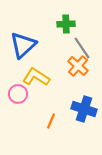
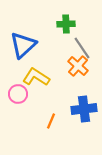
blue cross: rotated 25 degrees counterclockwise
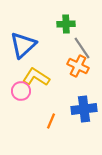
orange cross: rotated 15 degrees counterclockwise
pink circle: moved 3 px right, 3 px up
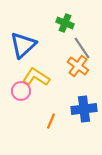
green cross: moved 1 px left, 1 px up; rotated 24 degrees clockwise
orange cross: rotated 10 degrees clockwise
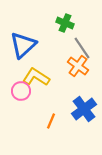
blue cross: rotated 30 degrees counterclockwise
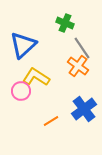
orange line: rotated 35 degrees clockwise
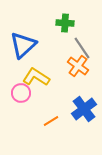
green cross: rotated 18 degrees counterclockwise
pink circle: moved 2 px down
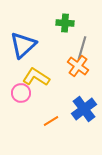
gray line: rotated 50 degrees clockwise
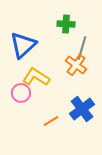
green cross: moved 1 px right, 1 px down
orange cross: moved 2 px left, 1 px up
blue cross: moved 2 px left
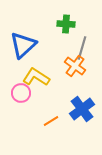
orange cross: moved 1 px left, 1 px down
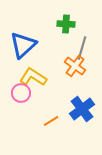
yellow L-shape: moved 3 px left
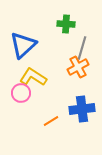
orange cross: moved 3 px right, 1 px down; rotated 25 degrees clockwise
blue cross: rotated 30 degrees clockwise
